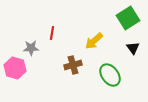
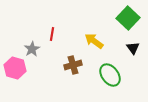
green square: rotated 15 degrees counterclockwise
red line: moved 1 px down
yellow arrow: rotated 78 degrees clockwise
gray star: moved 1 px right, 1 px down; rotated 28 degrees counterclockwise
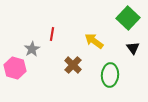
brown cross: rotated 30 degrees counterclockwise
green ellipse: rotated 40 degrees clockwise
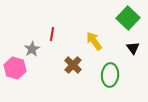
yellow arrow: rotated 18 degrees clockwise
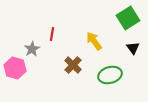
green square: rotated 15 degrees clockwise
green ellipse: rotated 70 degrees clockwise
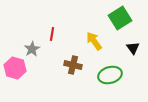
green square: moved 8 px left
brown cross: rotated 30 degrees counterclockwise
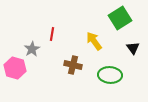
green ellipse: rotated 20 degrees clockwise
